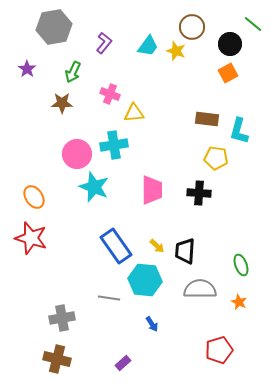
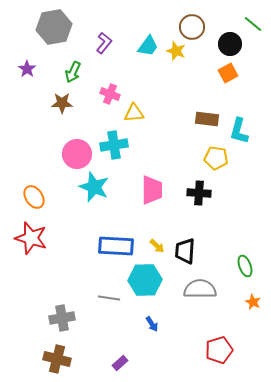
blue rectangle: rotated 52 degrees counterclockwise
green ellipse: moved 4 px right, 1 px down
cyan hexagon: rotated 8 degrees counterclockwise
orange star: moved 14 px right
purple rectangle: moved 3 px left
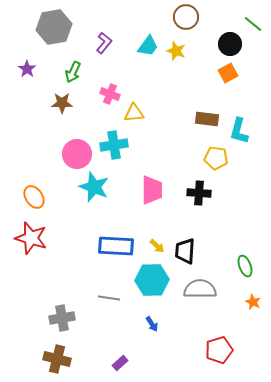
brown circle: moved 6 px left, 10 px up
cyan hexagon: moved 7 px right
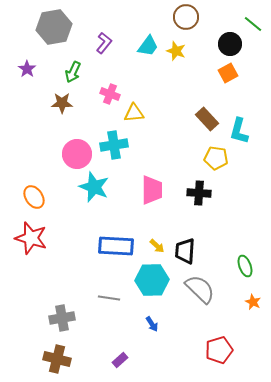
brown rectangle: rotated 40 degrees clockwise
gray semicircle: rotated 44 degrees clockwise
purple rectangle: moved 3 px up
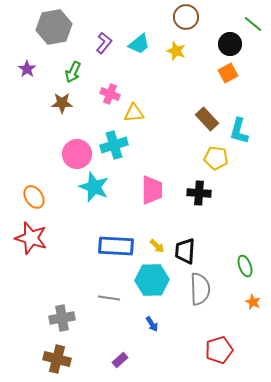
cyan trapezoid: moved 9 px left, 2 px up; rotated 15 degrees clockwise
cyan cross: rotated 8 degrees counterclockwise
gray semicircle: rotated 44 degrees clockwise
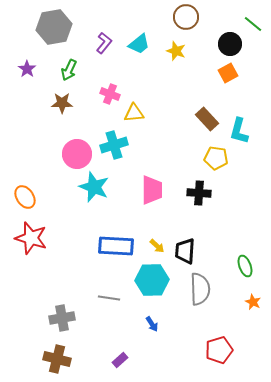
green arrow: moved 4 px left, 2 px up
orange ellipse: moved 9 px left
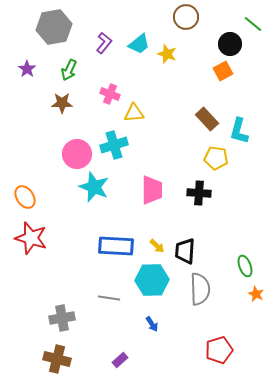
yellow star: moved 9 px left, 3 px down
orange square: moved 5 px left, 2 px up
orange star: moved 3 px right, 8 px up
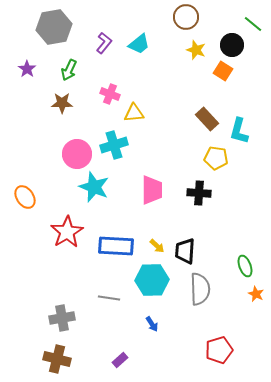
black circle: moved 2 px right, 1 px down
yellow star: moved 29 px right, 4 px up
orange square: rotated 30 degrees counterclockwise
red star: moved 36 px right, 6 px up; rotated 24 degrees clockwise
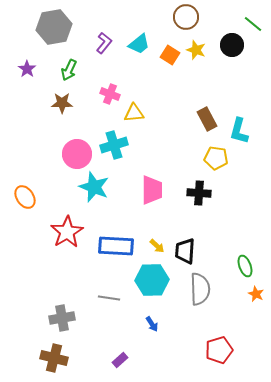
orange square: moved 53 px left, 16 px up
brown rectangle: rotated 15 degrees clockwise
brown cross: moved 3 px left, 1 px up
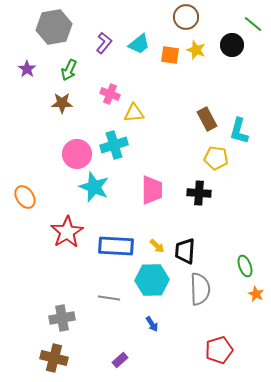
orange square: rotated 24 degrees counterclockwise
